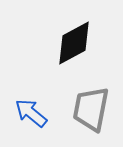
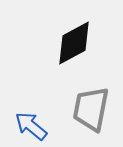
blue arrow: moved 13 px down
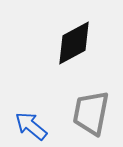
gray trapezoid: moved 4 px down
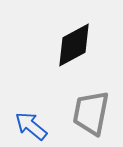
black diamond: moved 2 px down
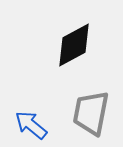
blue arrow: moved 1 px up
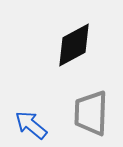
gray trapezoid: rotated 9 degrees counterclockwise
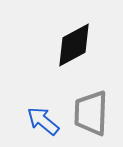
blue arrow: moved 12 px right, 4 px up
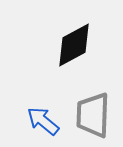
gray trapezoid: moved 2 px right, 2 px down
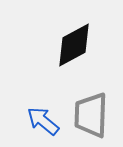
gray trapezoid: moved 2 px left
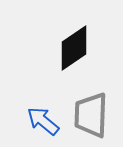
black diamond: moved 3 px down; rotated 6 degrees counterclockwise
